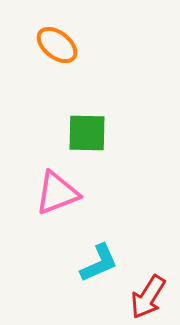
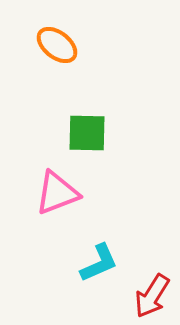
red arrow: moved 4 px right, 1 px up
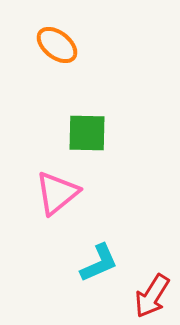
pink triangle: rotated 18 degrees counterclockwise
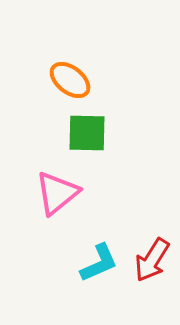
orange ellipse: moved 13 px right, 35 px down
red arrow: moved 36 px up
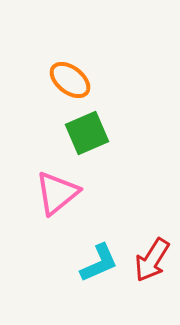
green square: rotated 24 degrees counterclockwise
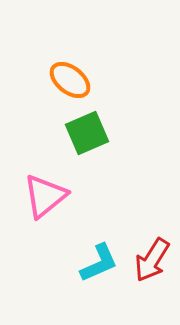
pink triangle: moved 12 px left, 3 px down
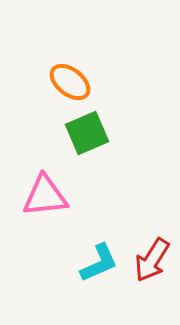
orange ellipse: moved 2 px down
pink triangle: rotated 33 degrees clockwise
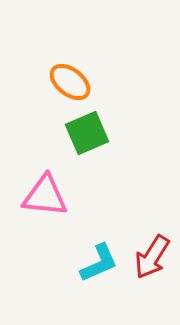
pink triangle: rotated 12 degrees clockwise
red arrow: moved 3 px up
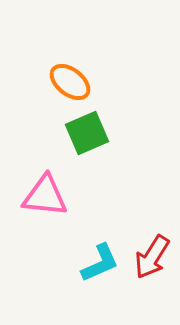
cyan L-shape: moved 1 px right
